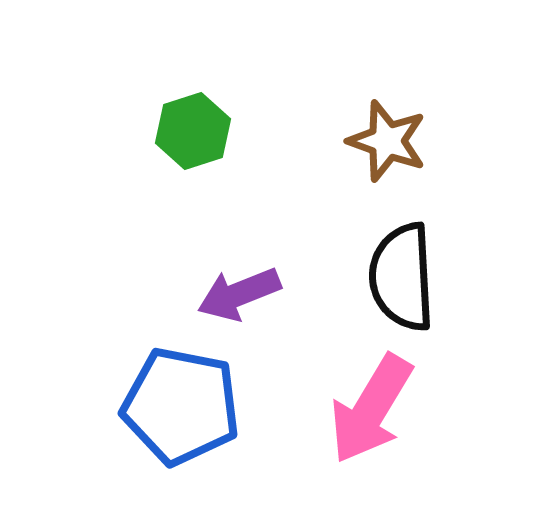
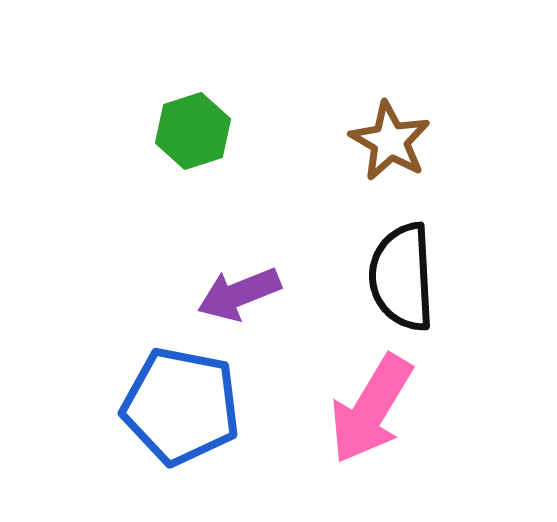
brown star: moved 3 px right; rotated 10 degrees clockwise
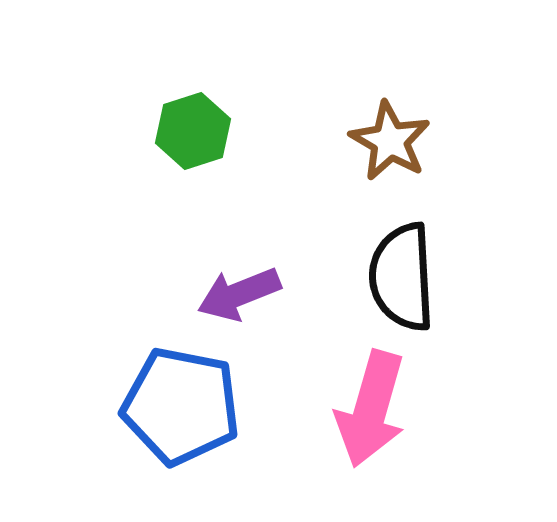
pink arrow: rotated 15 degrees counterclockwise
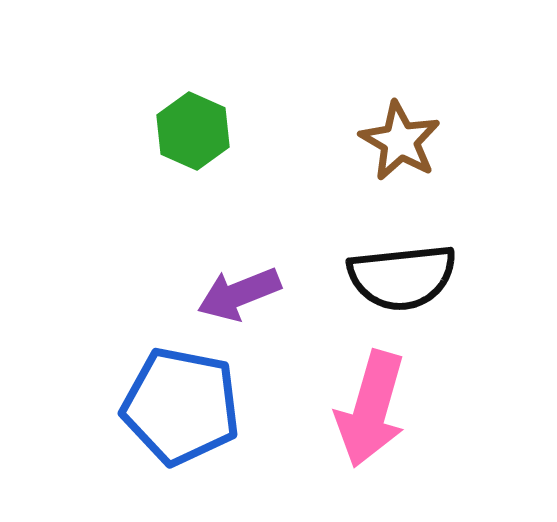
green hexagon: rotated 18 degrees counterclockwise
brown star: moved 10 px right
black semicircle: rotated 93 degrees counterclockwise
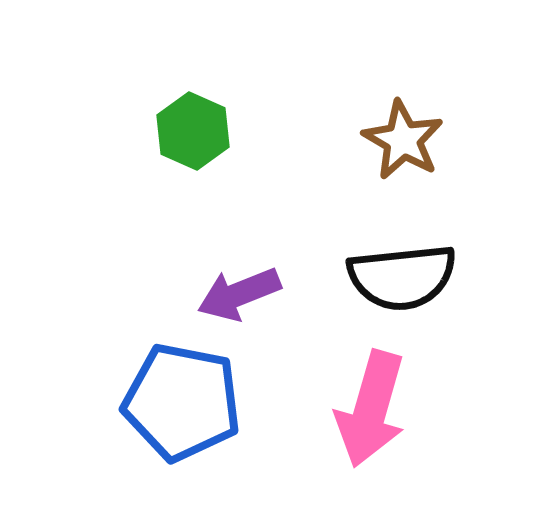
brown star: moved 3 px right, 1 px up
blue pentagon: moved 1 px right, 4 px up
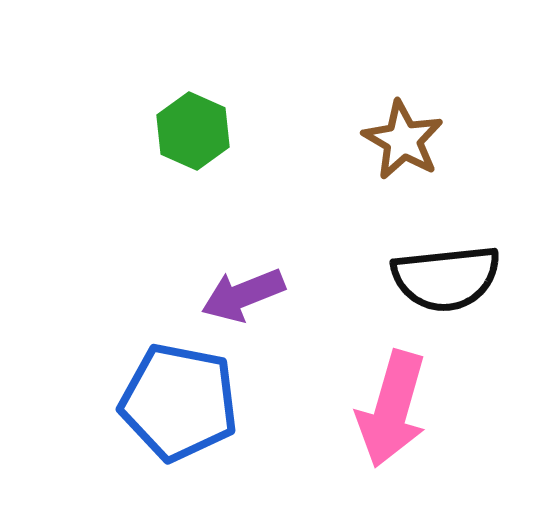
black semicircle: moved 44 px right, 1 px down
purple arrow: moved 4 px right, 1 px down
blue pentagon: moved 3 px left
pink arrow: moved 21 px right
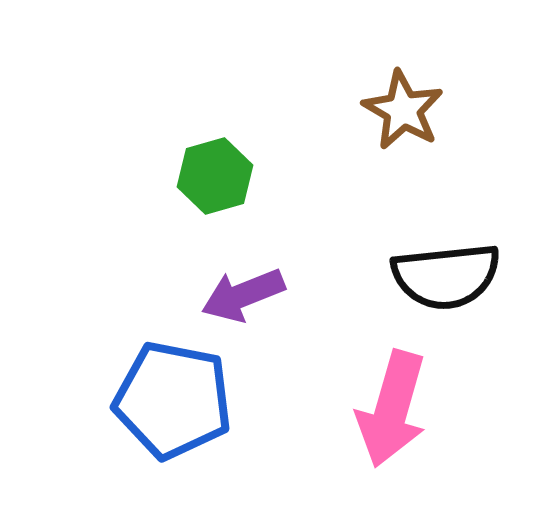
green hexagon: moved 22 px right, 45 px down; rotated 20 degrees clockwise
brown star: moved 30 px up
black semicircle: moved 2 px up
blue pentagon: moved 6 px left, 2 px up
